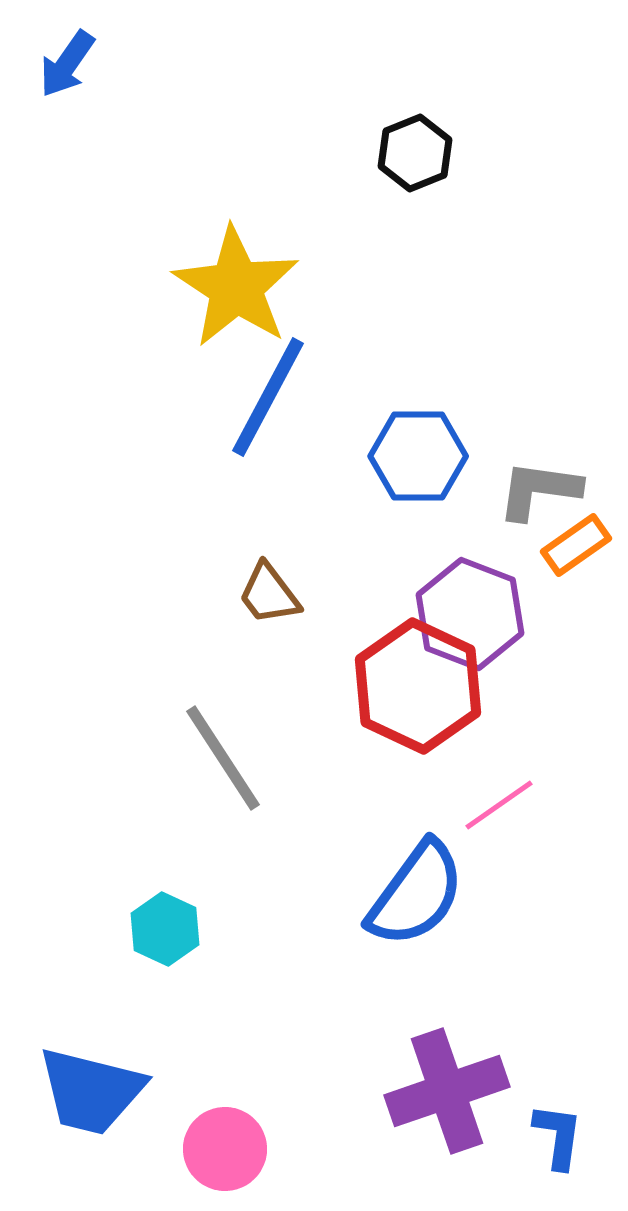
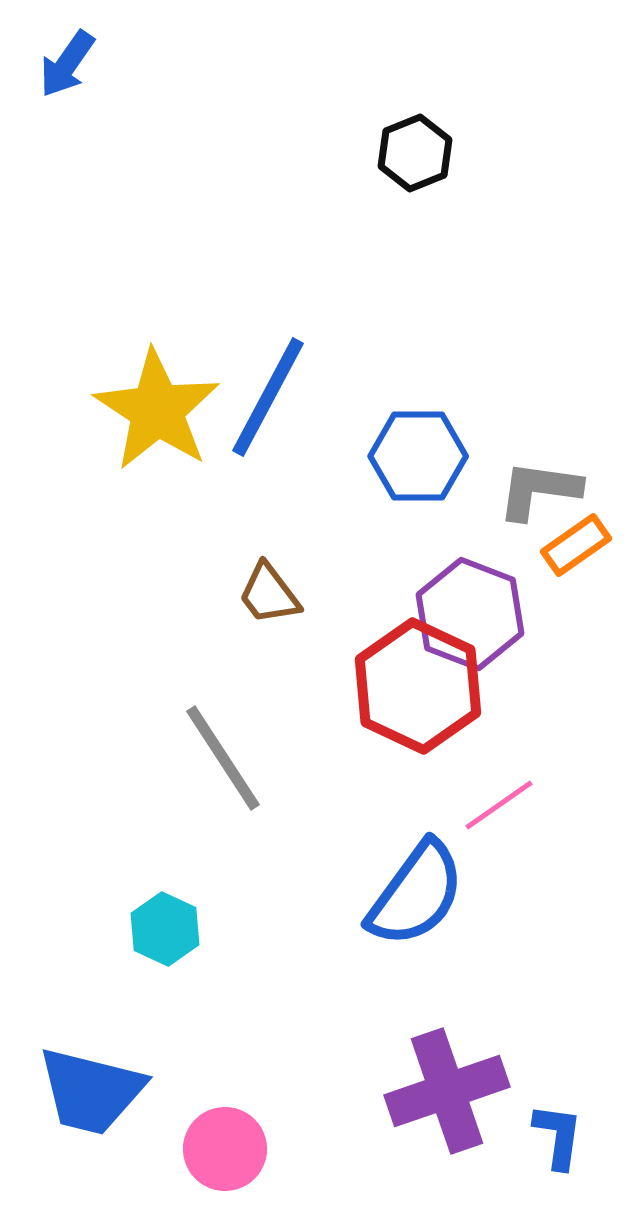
yellow star: moved 79 px left, 123 px down
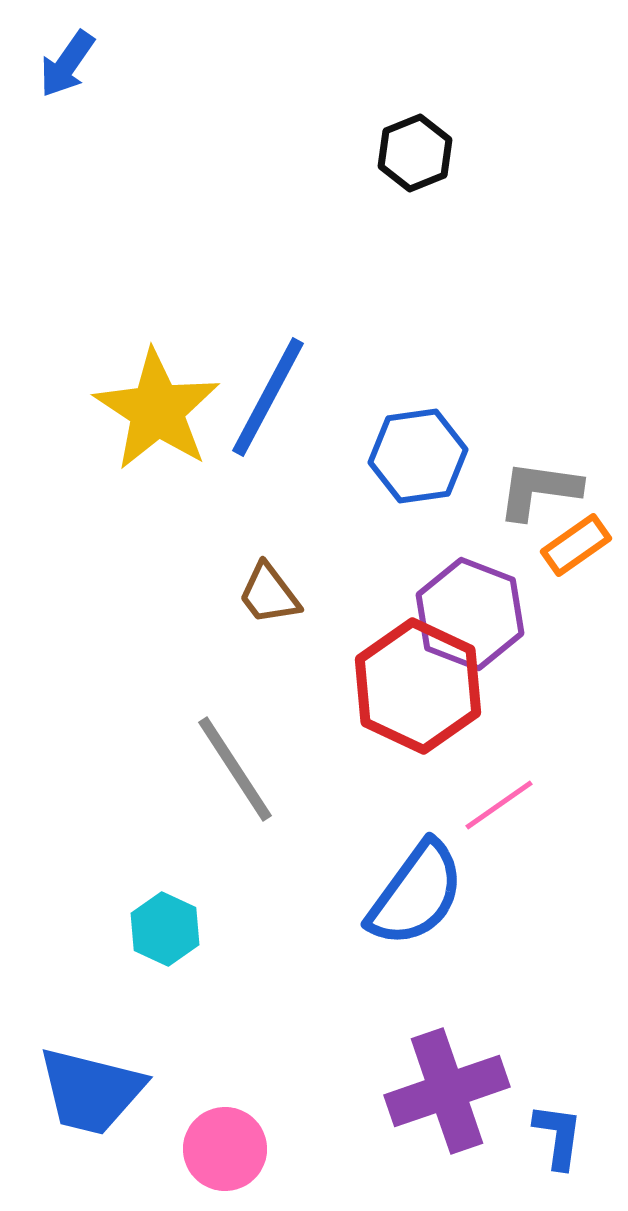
blue hexagon: rotated 8 degrees counterclockwise
gray line: moved 12 px right, 11 px down
